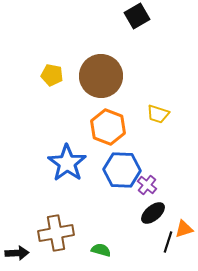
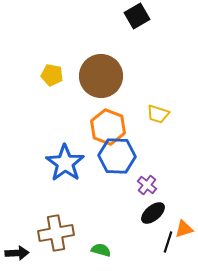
blue star: moved 2 px left
blue hexagon: moved 5 px left, 14 px up
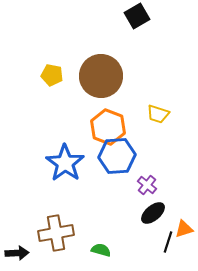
blue hexagon: rotated 6 degrees counterclockwise
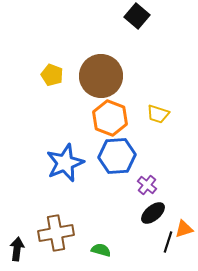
black square: rotated 20 degrees counterclockwise
yellow pentagon: rotated 10 degrees clockwise
orange hexagon: moved 2 px right, 9 px up
blue star: rotated 15 degrees clockwise
black arrow: moved 4 px up; rotated 80 degrees counterclockwise
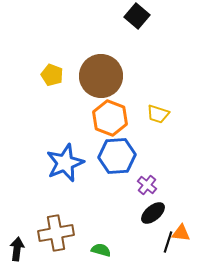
orange triangle: moved 3 px left, 4 px down; rotated 24 degrees clockwise
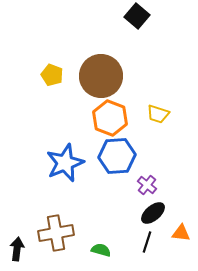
black line: moved 21 px left
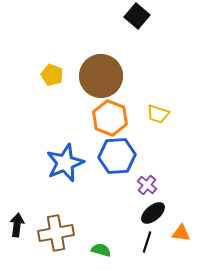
black arrow: moved 24 px up
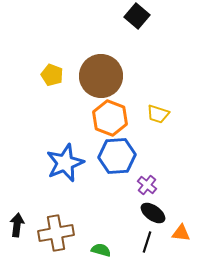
black ellipse: rotated 75 degrees clockwise
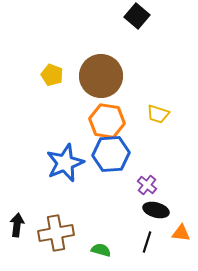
orange hexagon: moved 3 px left, 3 px down; rotated 12 degrees counterclockwise
blue hexagon: moved 6 px left, 2 px up
black ellipse: moved 3 px right, 3 px up; rotated 20 degrees counterclockwise
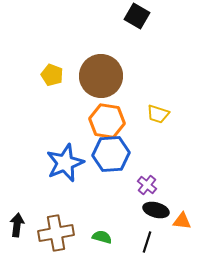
black square: rotated 10 degrees counterclockwise
orange triangle: moved 1 px right, 12 px up
green semicircle: moved 1 px right, 13 px up
